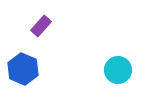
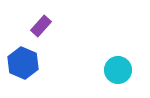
blue hexagon: moved 6 px up
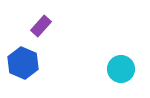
cyan circle: moved 3 px right, 1 px up
